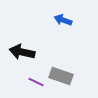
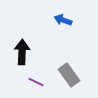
black arrow: rotated 80 degrees clockwise
gray rectangle: moved 8 px right, 1 px up; rotated 35 degrees clockwise
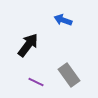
black arrow: moved 6 px right, 7 px up; rotated 35 degrees clockwise
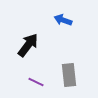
gray rectangle: rotated 30 degrees clockwise
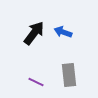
blue arrow: moved 12 px down
black arrow: moved 6 px right, 12 px up
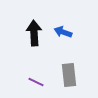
black arrow: rotated 40 degrees counterclockwise
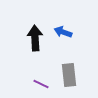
black arrow: moved 1 px right, 5 px down
purple line: moved 5 px right, 2 px down
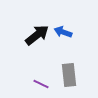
black arrow: moved 2 px right, 3 px up; rotated 55 degrees clockwise
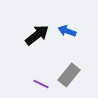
blue arrow: moved 4 px right, 1 px up
gray rectangle: rotated 45 degrees clockwise
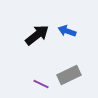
gray rectangle: rotated 25 degrees clockwise
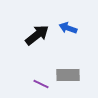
blue arrow: moved 1 px right, 3 px up
gray rectangle: moved 1 px left; rotated 25 degrees clockwise
